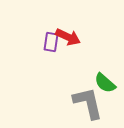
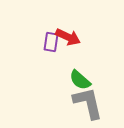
green semicircle: moved 25 px left, 3 px up
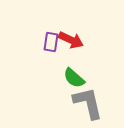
red arrow: moved 3 px right, 3 px down
green semicircle: moved 6 px left, 2 px up
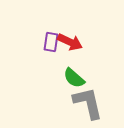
red arrow: moved 1 px left, 2 px down
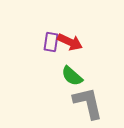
green semicircle: moved 2 px left, 2 px up
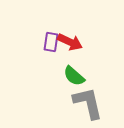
green semicircle: moved 2 px right
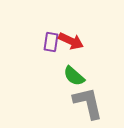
red arrow: moved 1 px right, 1 px up
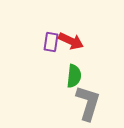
green semicircle: rotated 125 degrees counterclockwise
gray L-shape: rotated 30 degrees clockwise
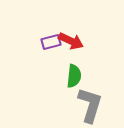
purple rectangle: rotated 66 degrees clockwise
gray L-shape: moved 2 px right, 2 px down
